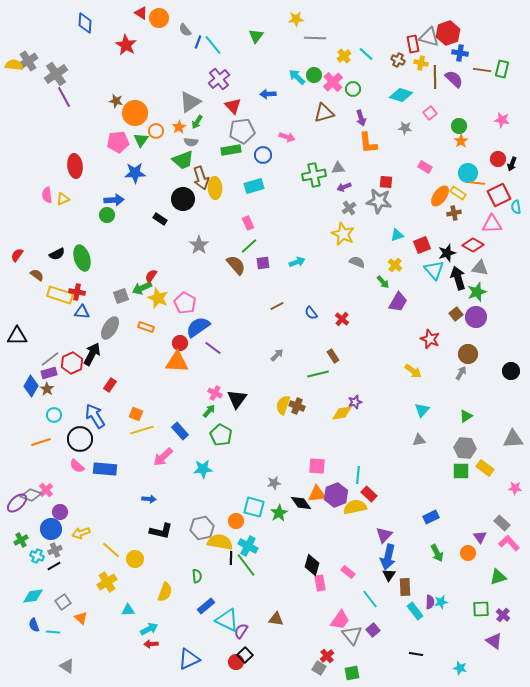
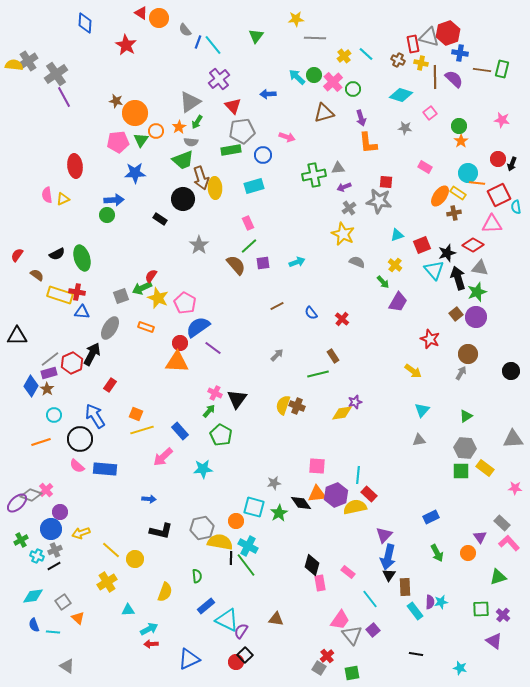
orange triangle at (81, 618): moved 3 px left
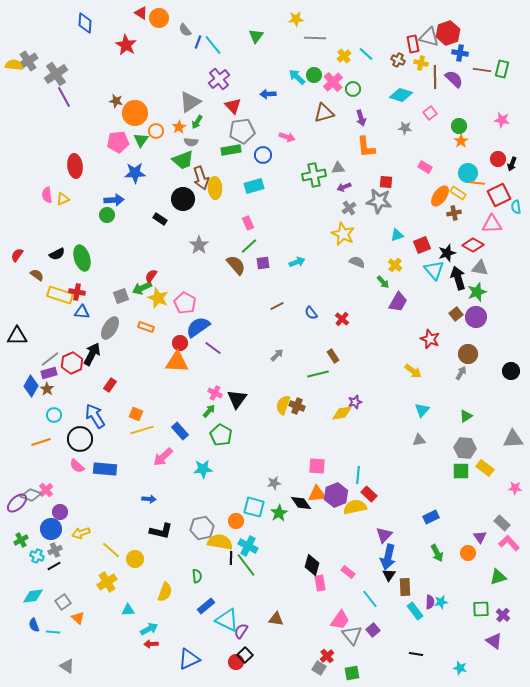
orange L-shape at (368, 143): moved 2 px left, 4 px down
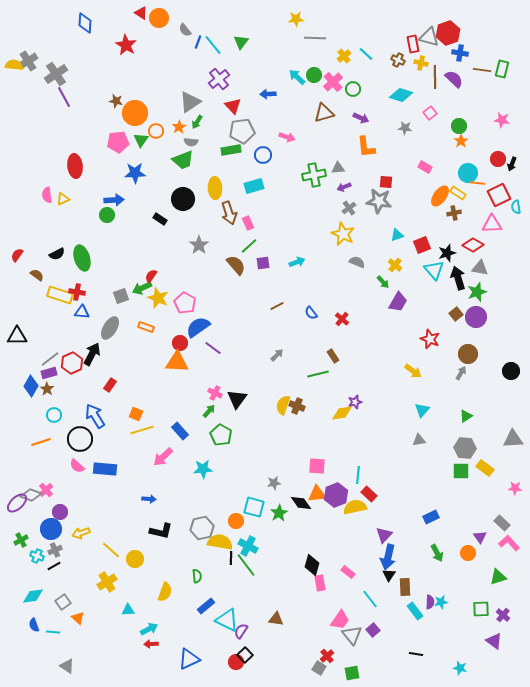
green triangle at (256, 36): moved 15 px left, 6 px down
purple arrow at (361, 118): rotated 49 degrees counterclockwise
brown arrow at (201, 178): moved 28 px right, 35 px down
